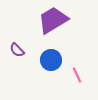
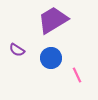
purple semicircle: rotated 14 degrees counterclockwise
blue circle: moved 2 px up
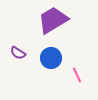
purple semicircle: moved 1 px right, 3 px down
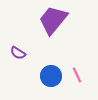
purple trapezoid: rotated 20 degrees counterclockwise
blue circle: moved 18 px down
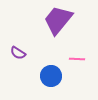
purple trapezoid: moved 5 px right
pink line: moved 16 px up; rotated 63 degrees counterclockwise
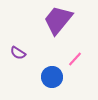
pink line: moved 2 px left; rotated 49 degrees counterclockwise
blue circle: moved 1 px right, 1 px down
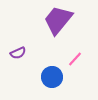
purple semicircle: rotated 56 degrees counterclockwise
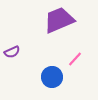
purple trapezoid: moved 1 px right; rotated 28 degrees clockwise
purple semicircle: moved 6 px left, 1 px up
